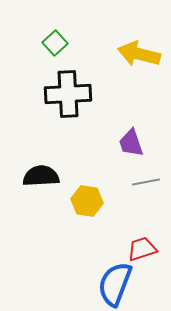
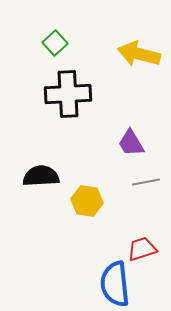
purple trapezoid: rotated 12 degrees counterclockwise
blue semicircle: rotated 27 degrees counterclockwise
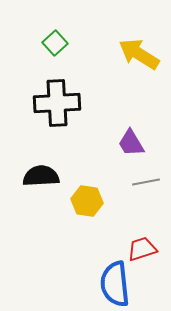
yellow arrow: rotated 18 degrees clockwise
black cross: moved 11 px left, 9 px down
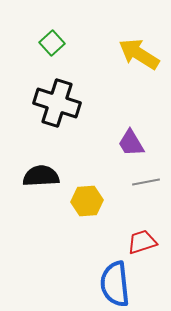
green square: moved 3 px left
black cross: rotated 21 degrees clockwise
yellow hexagon: rotated 12 degrees counterclockwise
red trapezoid: moved 7 px up
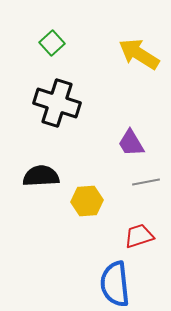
red trapezoid: moved 3 px left, 6 px up
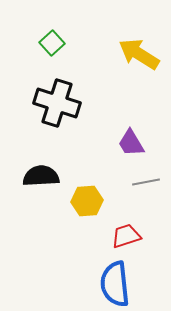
red trapezoid: moved 13 px left
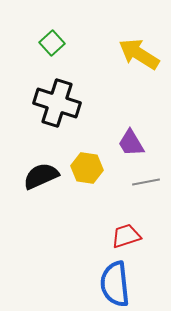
black semicircle: rotated 21 degrees counterclockwise
yellow hexagon: moved 33 px up; rotated 12 degrees clockwise
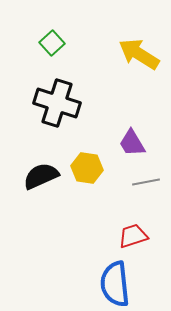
purple trapezoid: moved 1 px right
red trapezoid: moved 7 px right
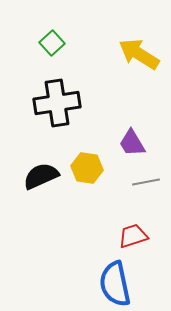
black cross: rotated 27 degrees counterclockwise
blue semicircle: rotated 6 degrees counterclockwise
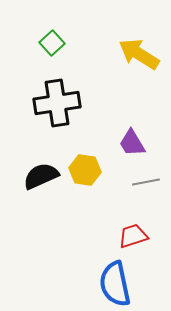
yellow hexagon: moved 2 px left, 2 px down
